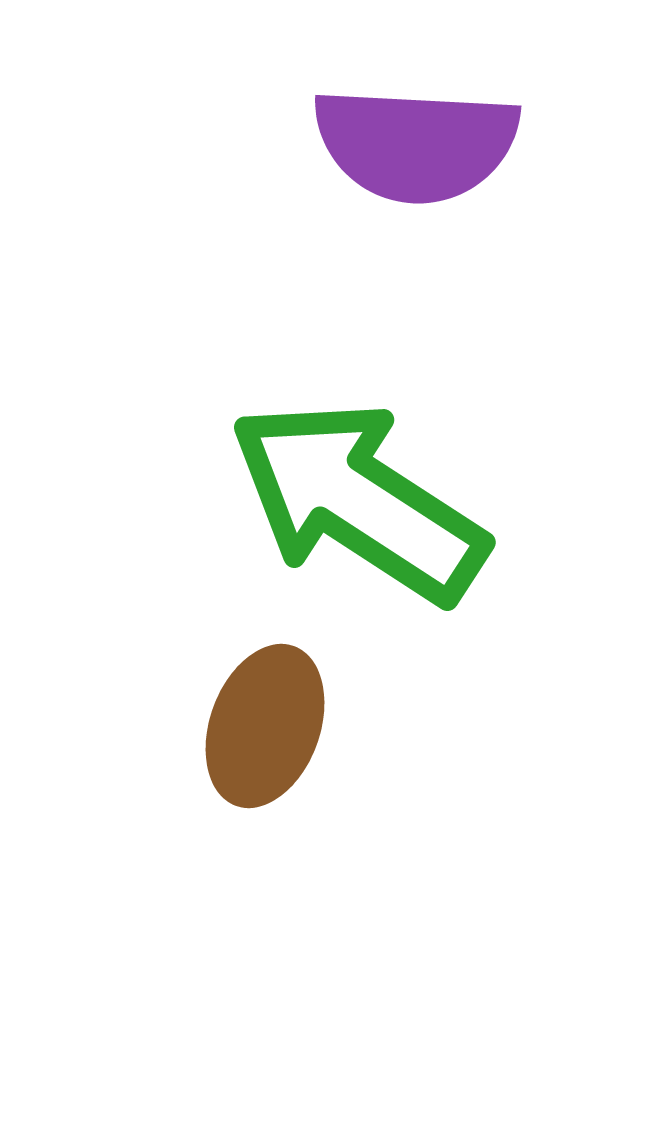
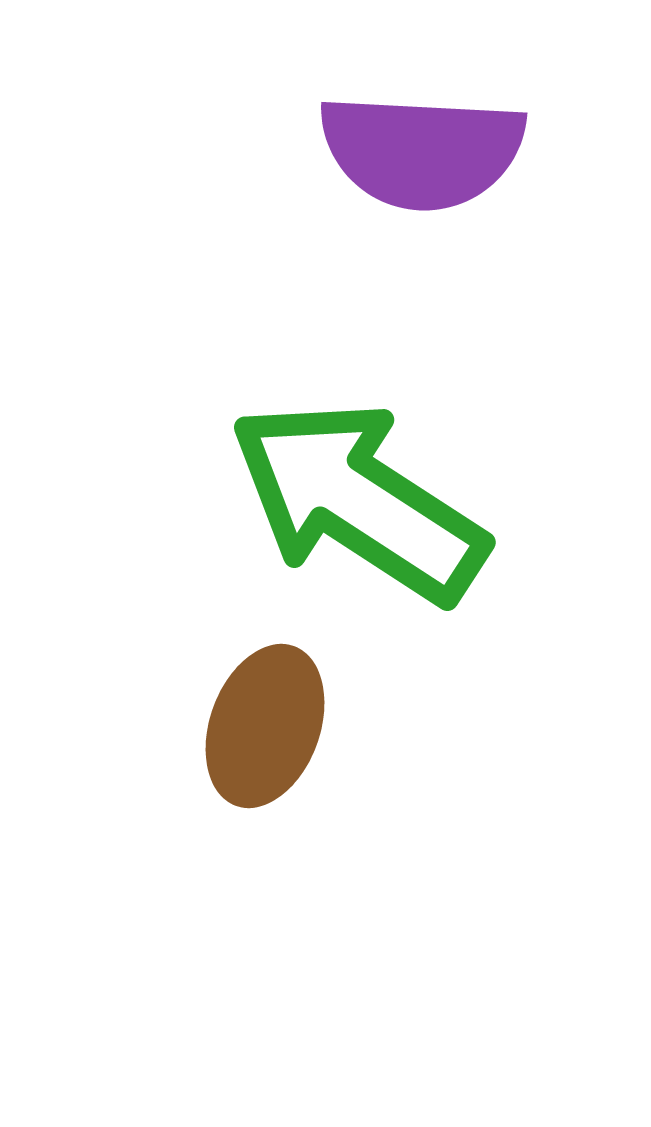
purple semicircle: moved 6 px right, 7 px down
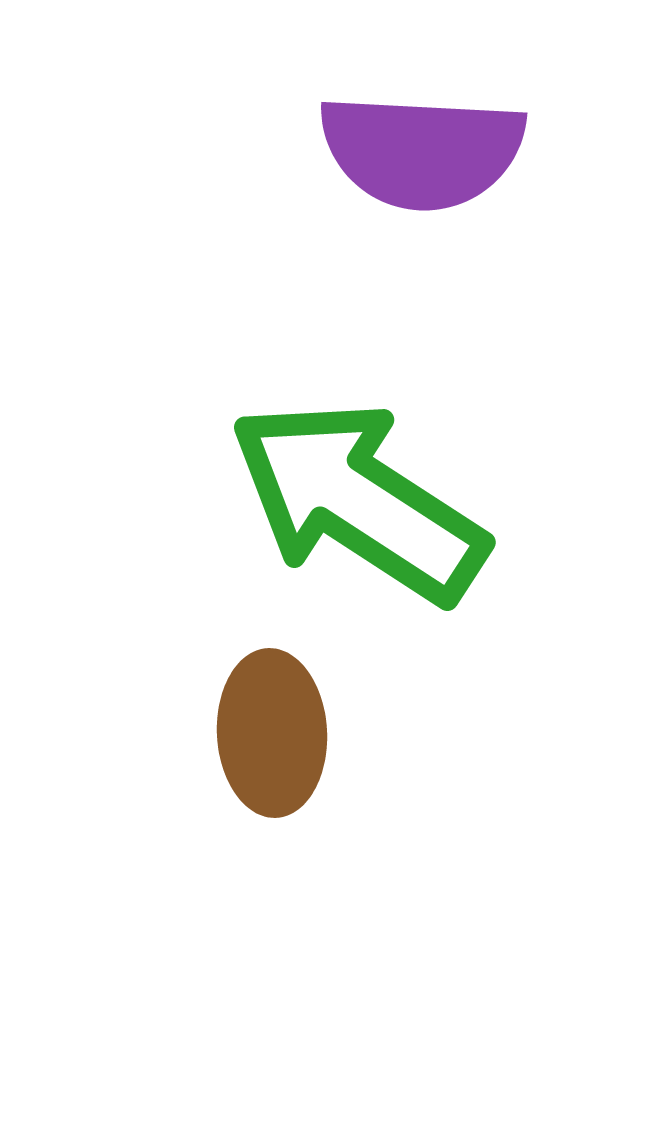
brown ellipse: moved 7 px right, 7 px down; rotated 23 degrees counterclockwise
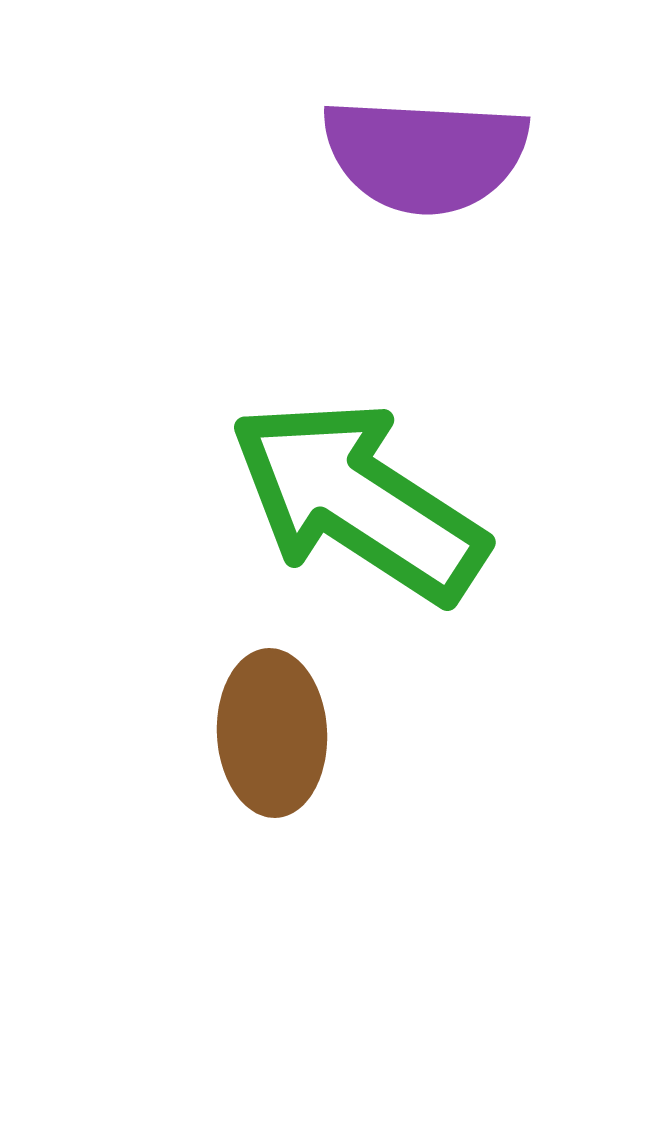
purple semicircle: moved 3 px right, 4 px down
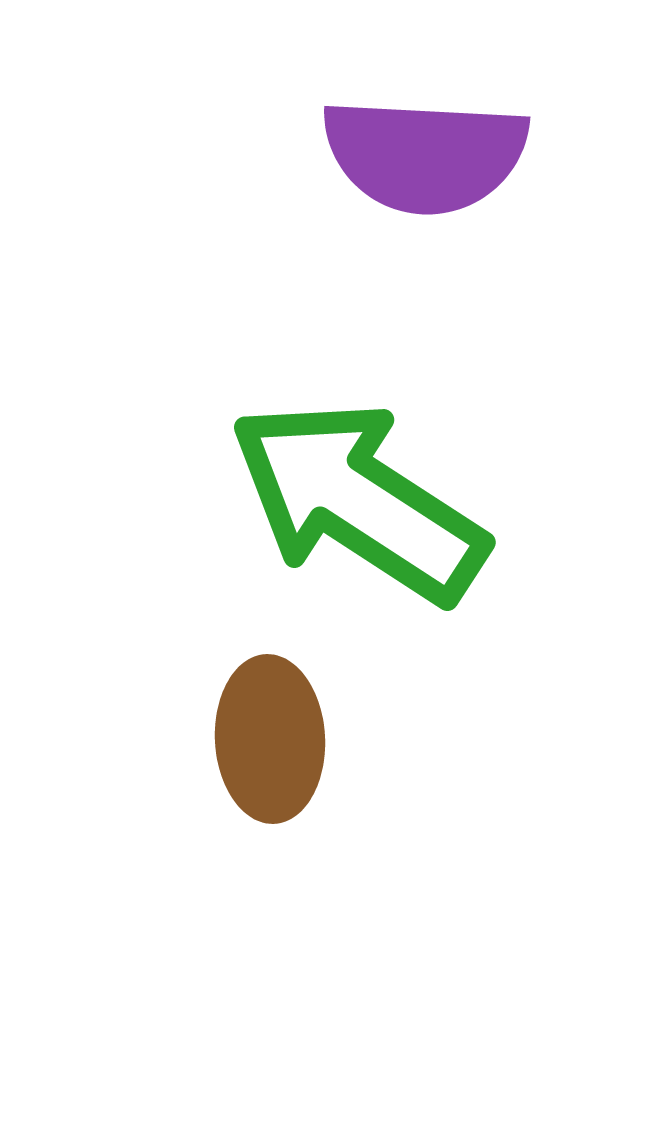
brown ellipse: moved 2 px left, 6 px down
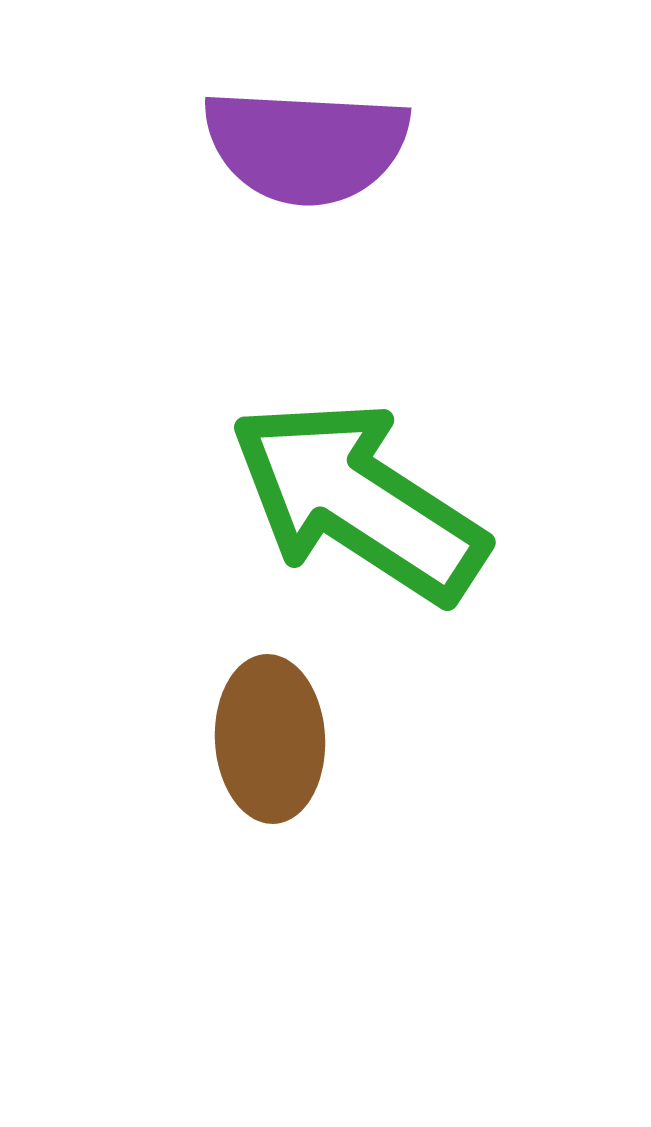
purple semicircle: moved 119 px left, 9 px up
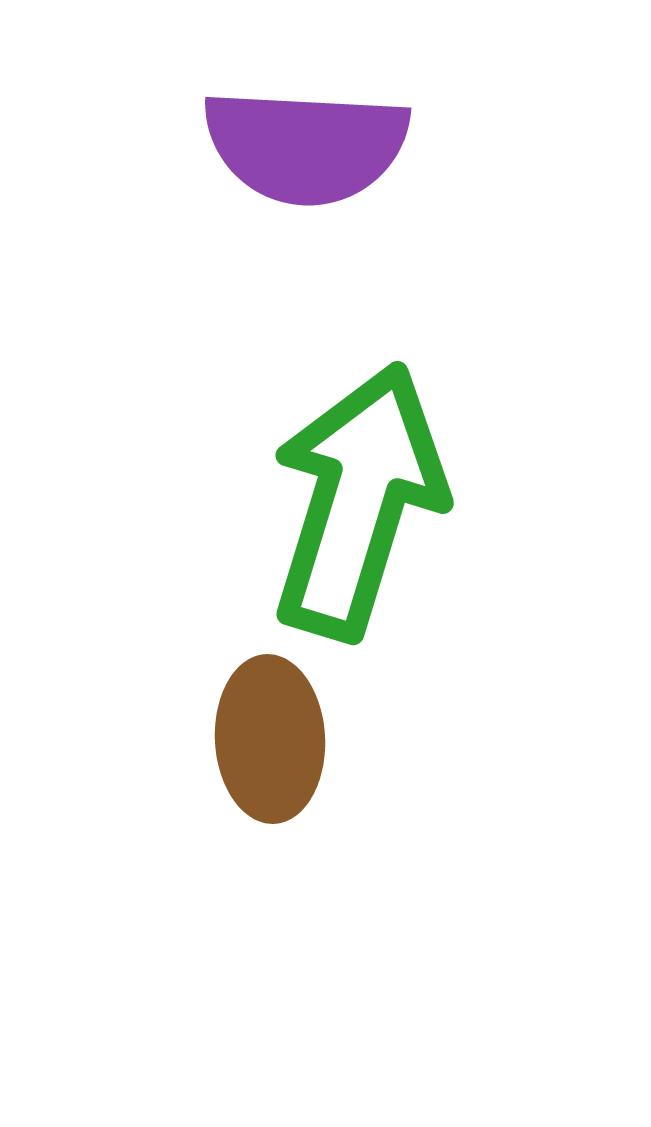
green arrow: rotated 74 degrees clockwise
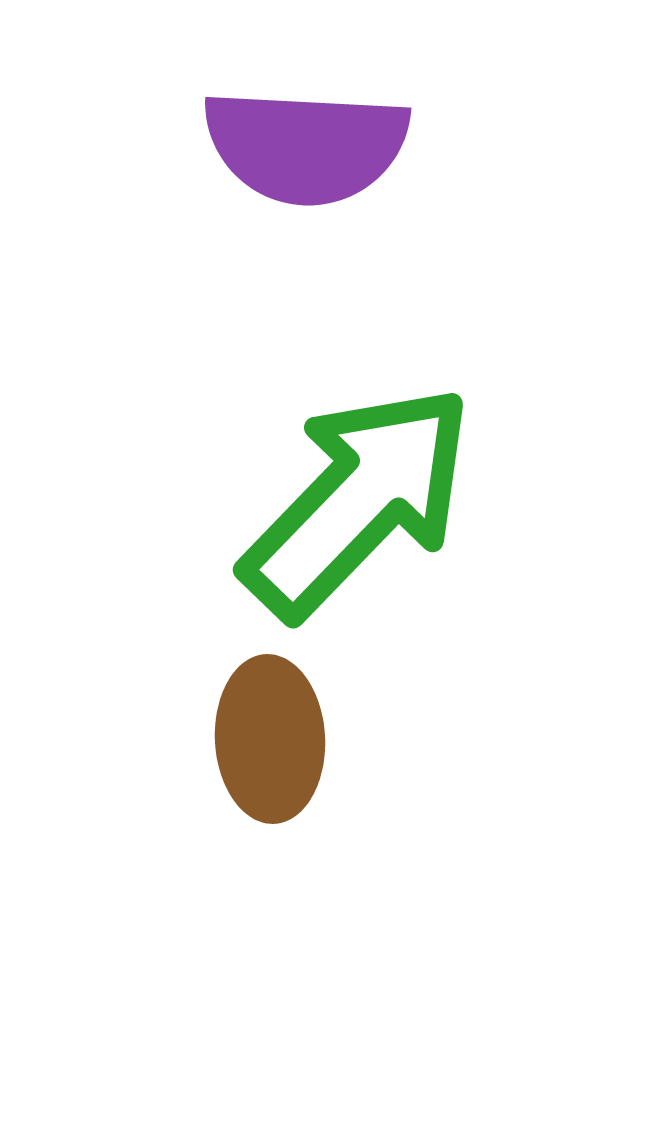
green arrow: rotated 27 degrees clockwise
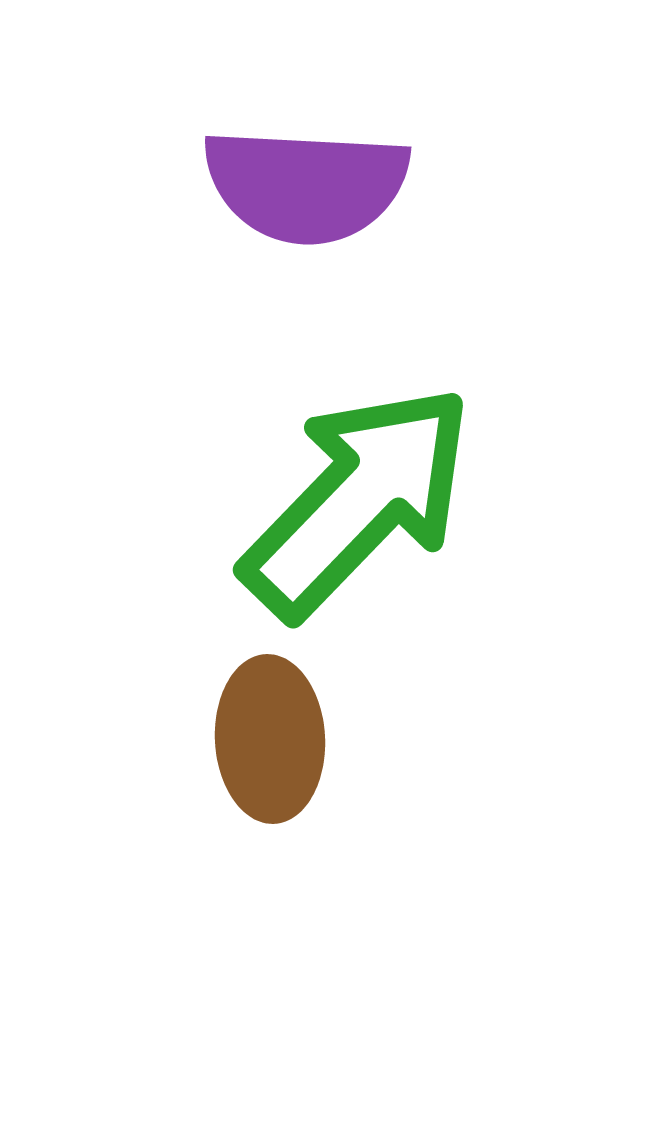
purple semicircle: moved 39 px down
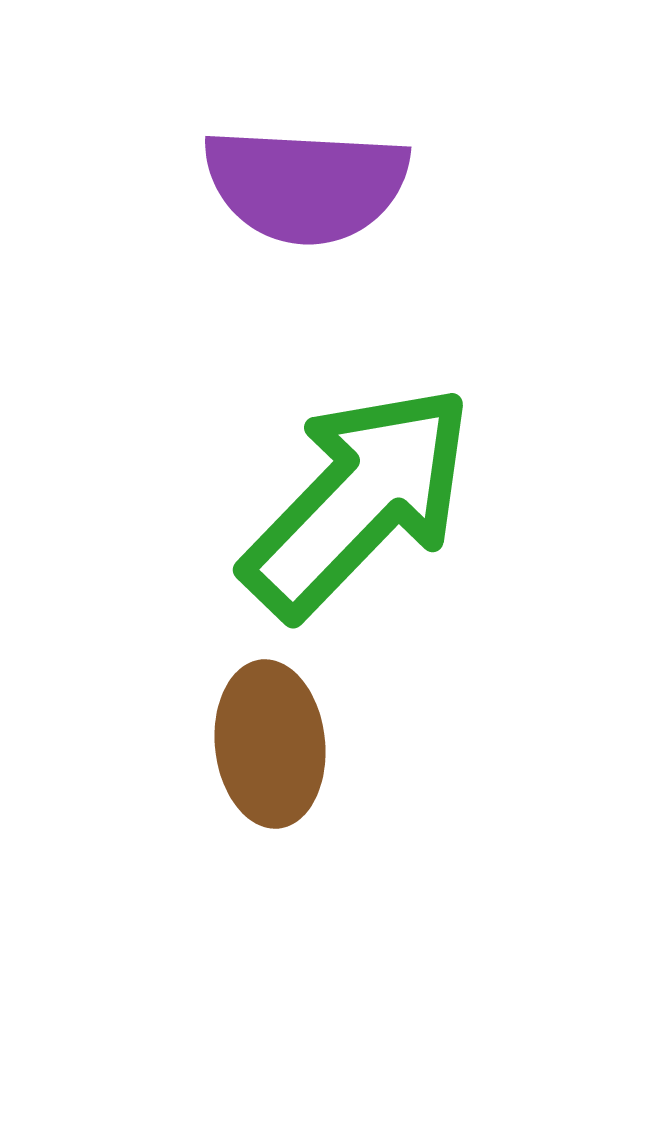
brown ellipse: moved 5 px down; rotated 3 degrees counterclockwise
